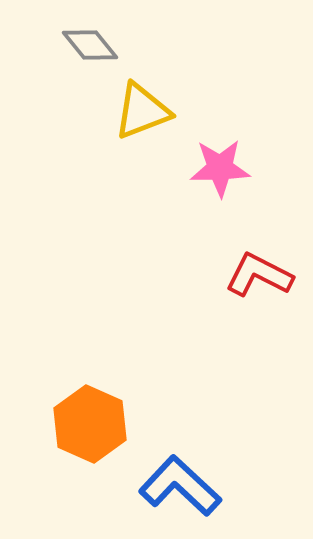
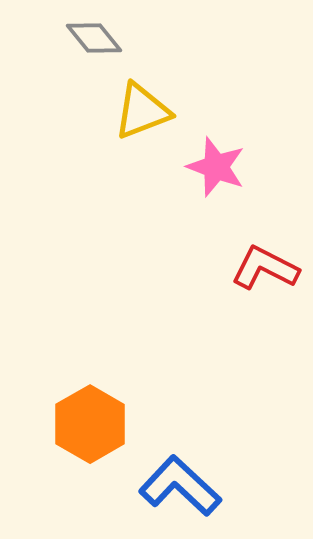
gray diamond: moved 4 px right, 7 px up
pink star: moved 4 px left, 1 px up; rotated 22 degrees clockwise
red L-shape: moved 6 px right, 7 px up
orange hexagon: rotated 6 degrees clockwise
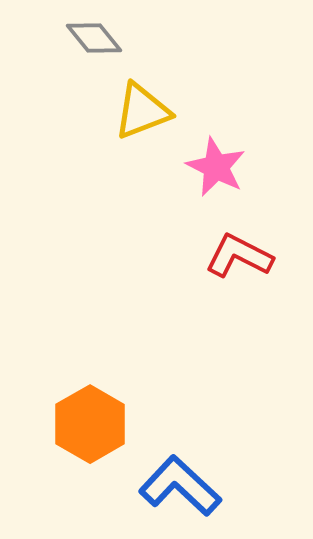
pink star: rotated 6 degrees clockwise
red L-shape: moved 26 px left, 12 px up
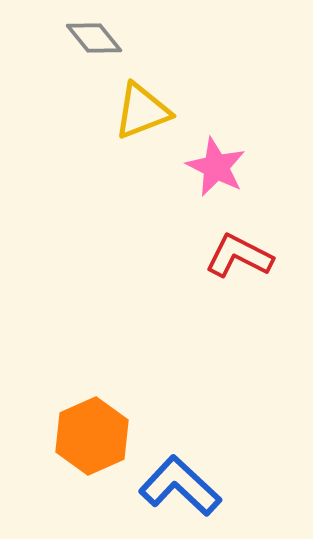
orange hexagon: moved 2 px right, 12 px down; rotated 6 degrees clockwise
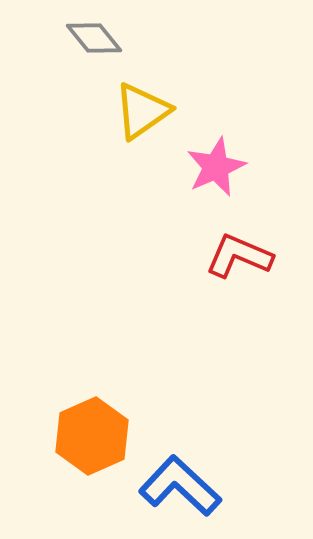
yellow triangle: rotated 14 degrees counterclockwise
pink star: rotated 22 degrees clockwise
red L-shape: rotated 4 degrees counterclockwise
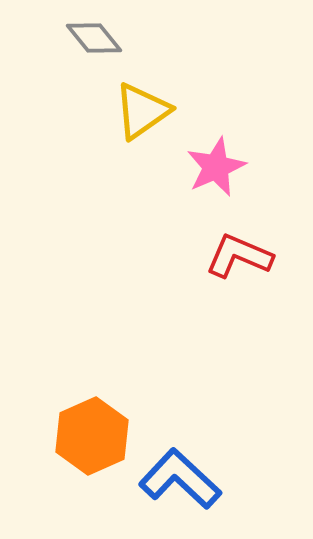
blue L-shape: moved 7 px up
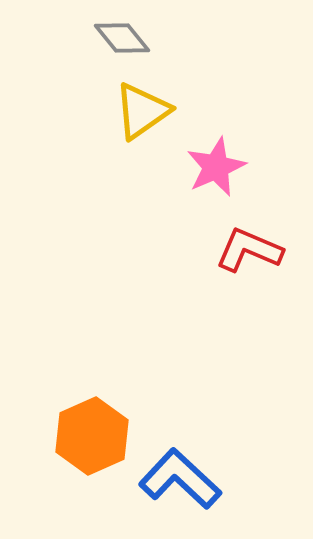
gray diamond: moved 28 px right
red L-shape: moved 10 px right, 6 px up
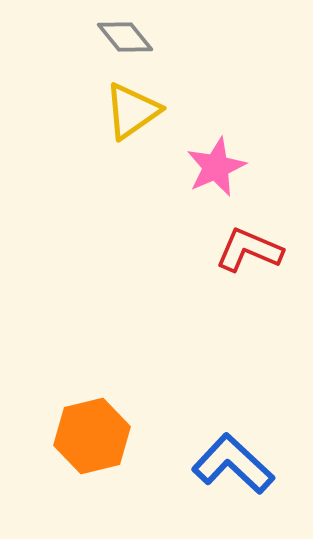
gray diamond: moved 3 px right, 1 px up
yellow triangle: moved 10 px left
orange hexagon: rotated 10 degrees clockwise
blue L-shape: moved 53 px right, 15 px up
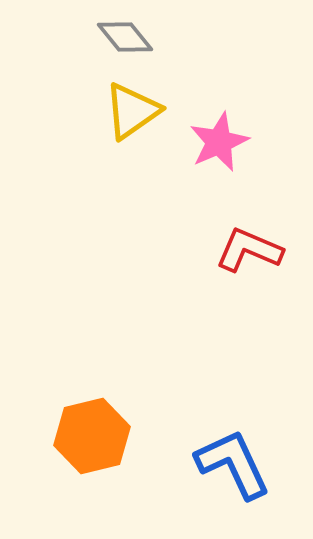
pink star: moved 3 px right, 25 px up
blue L-shape: rotated 22 degrees clockwise
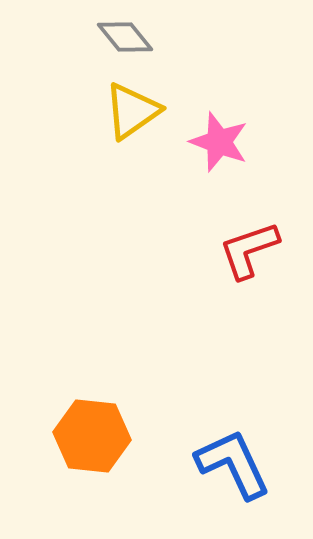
pink star: rotated 28 degrees counterclockwise
red L-shape: rotated 42 degrees counterclockwise
orange hexagon: rotated 20 degrees clockwise
